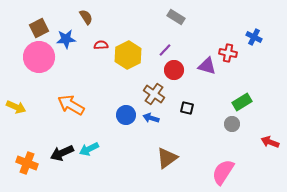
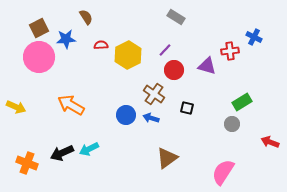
red cross: moved 2 px right, 2 px up; rotated 18 degrees counterclockwise
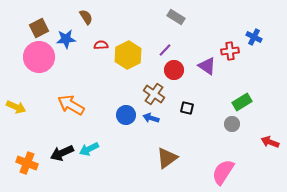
purple triangle: rotated 18 degrees clockwise
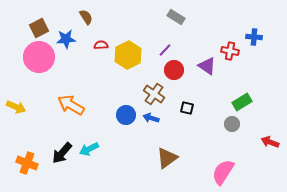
blue cross: rotated 21 degrees counterclockwise
red cross: rotated 18 degrees clockwise
black arrow: rotated 25 degrees counterclockwise
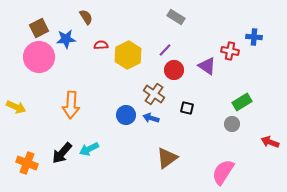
orange arrow: rotated 116 degrees counterclockwise
